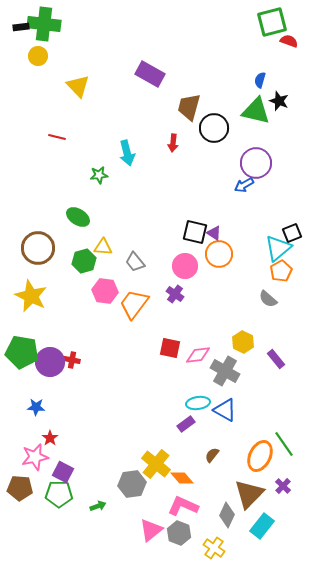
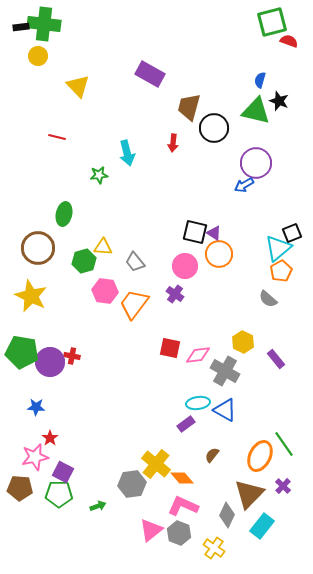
green ellipse at (78, 217): moved 14 px left, 3 px up; rotated 70 degrees clockwise
red cross at (72, 360): moved 4 px up
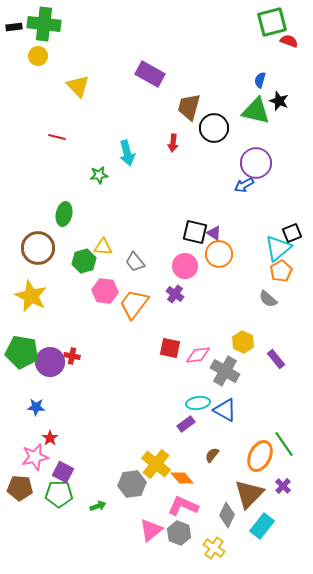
black rectangle at (21, 27): moved 7 px left
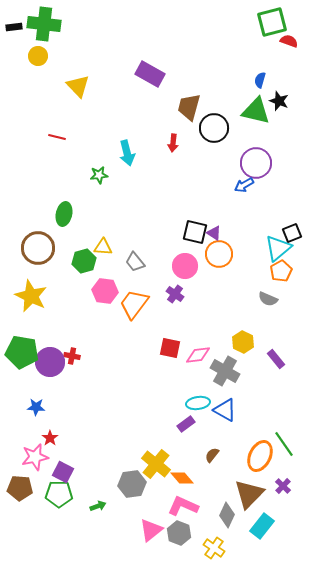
gray semicircle at (268, 299): rotated 18 degrees counterclockwise
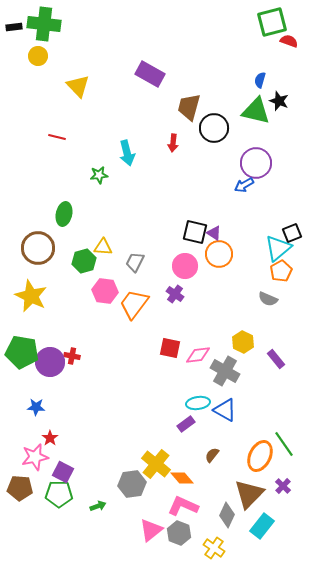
gray trapezoid at (135, 262): rotated 65 degrees clockwise
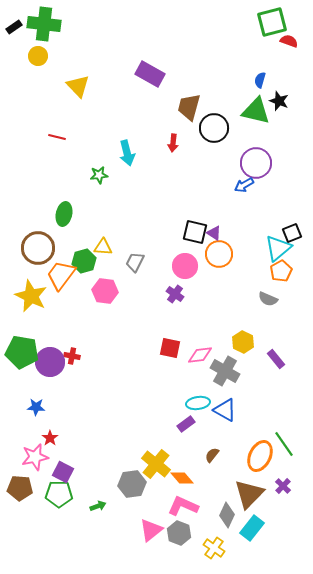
black rectangle at (14, 27): rotated 28 degrees counterclockwise
orange trapezoid at (134, 304): moved 73 px left, 29 px up
pink diamond at (198, 355): moved 2 px right
cyan rectangle at (262, 526): moved 10 px left, 2 px down
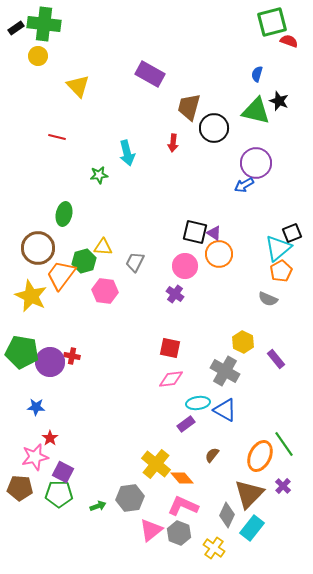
black rectangle at (14, 27): moved 2 px right, 1 px down
blue semicircle at (260, 80): moved 3 px left, 6 px up
pink diamond at (200, 355): moved 29 px left, 24 px down
gray hexagon at (132, 484): moved 2 px left, 14 px down
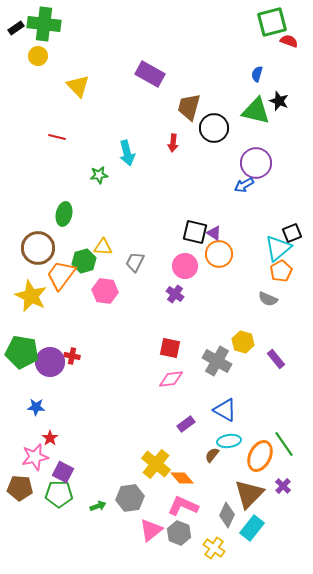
yellow hexagon at (243, 342): rotated 10 degrees counterclockwise
gray cross at (225, 371): moved 8 px left, 10 px up
cyan ellipse at (198, 403): moved 31 px right, 38 px down
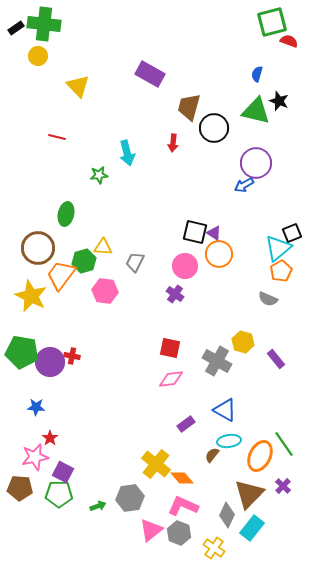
green ellipse at (64, 214): moved 2 px right
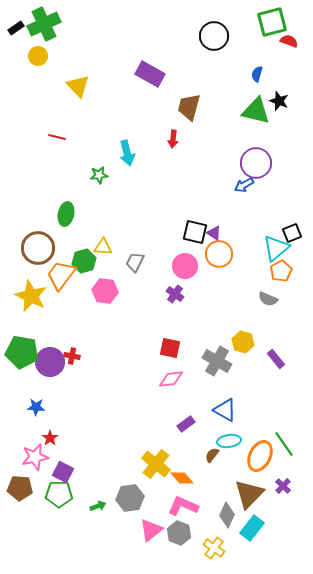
green cross at (44, 24): rotated 32 degrees counterclockwise
black circle at (214, 128): moved 92 px up
red arrow at (173, 143): moved 4 px up
cyan triangle at (278, 248): moved 2 px left
